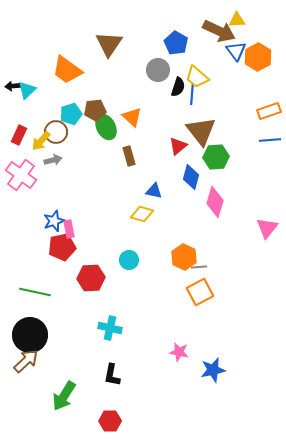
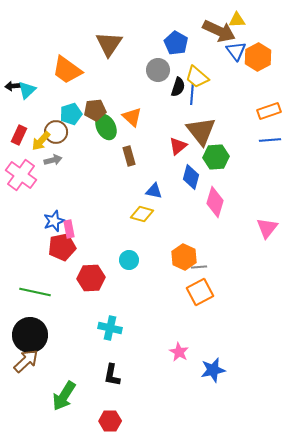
pink star at (179, 352): rotated 18 degrees clockwise
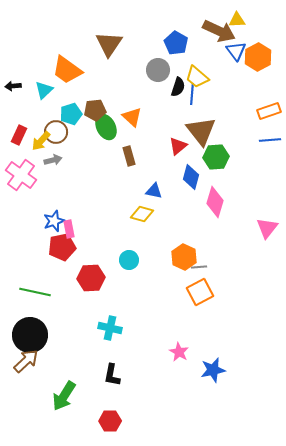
cyan triangle at (27, 90): moved 17 px right
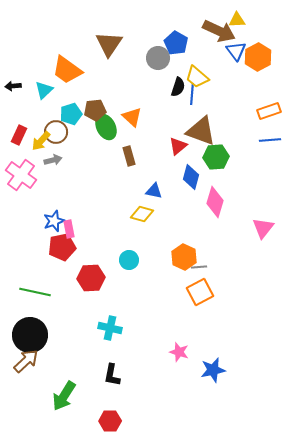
gray circle at (158, 70): moved 12 px up
brown triangle at (201, 131): rotated 32 degrees counterclockwise
pink triangle at (267, 228): moved 4 px left
pink star at (179, 352): rotated 12 degrees counterclockwise
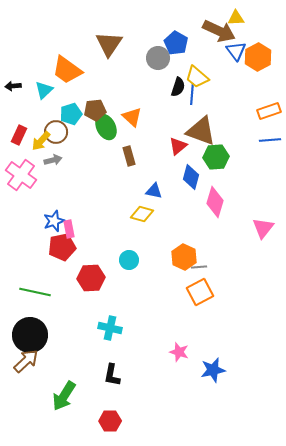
yellow triangle at (237, 20): moved 1 px left, 2 px up
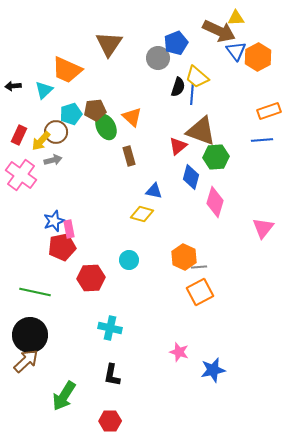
blue pentagon at (176, 43): rotated 20 degrees clockwise
orange trapezoid at (67, 70): rotated 12 degrees counterclockwise
blue line at (270, 140): moved 8 px left
